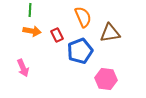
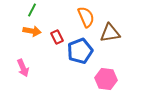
green line: moved 2 px right; rotated 24 degrees clockwise
orange semicircle: moved 3 px right
red rectangle: moved 2 px down
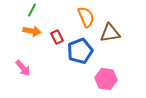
pink arrow: rotated 18 degrees counterclockwise
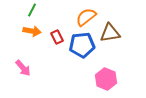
orange semicircle: rotated 105 degrees counterclockwise
blue pentagon: moved 2 px right, 6 px up; rotated 15 degrees clockwise
pink hexagon: rotated 15 degrees clockwise
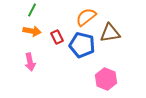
blue pentagon: rotated 20 degrees clockwise
pink arrow: moved 7 px right, 6 px up; rotated 30 degrees clockwise
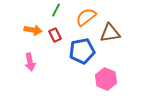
green line: moved 24 px right
orange arrow: moved 1 px right, 1 px up
red rectangle: moved 2 px left, 2 px up
blue pentagon: moved 6 px down; rotated 25 degrees counterclockwise
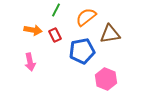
brown triangle: moved 1 px down
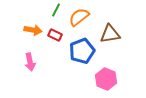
orange semicircle: moved 7 px left
red rectangle: rotated 40 degrees counterclockwise
blue pentagon: rotated 10 degrees counterclockwise
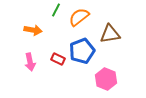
red rectangle: moved 3 px right, 24 px down
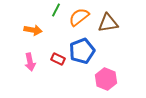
brown triangle: moved 2 px left, 11 px up
